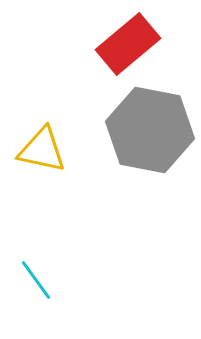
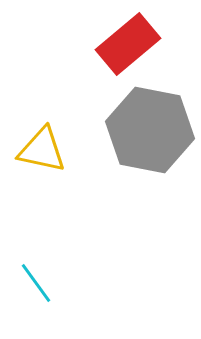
cyan line: moved 3 px down
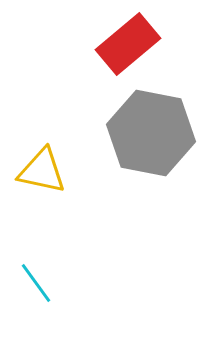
gray hexagon: moved 1 px right, 3 px down
yellow triangle: moved 21 px down
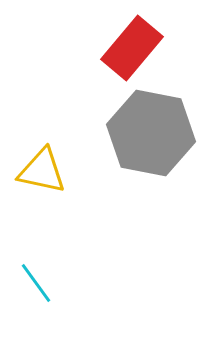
red rectangle: moved 4 px right, 4 px down; rotated 10 degrees counterclockwise
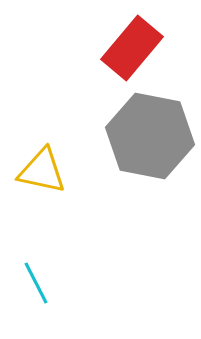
gray hexagon: moved 1 px left, 3 px down
cyan line: rotated 9 degrees clockwise
